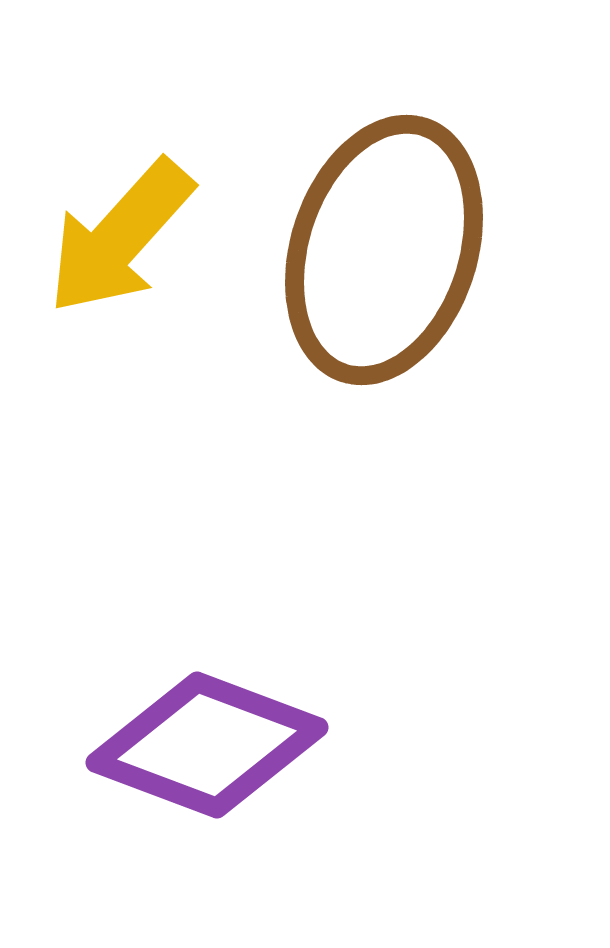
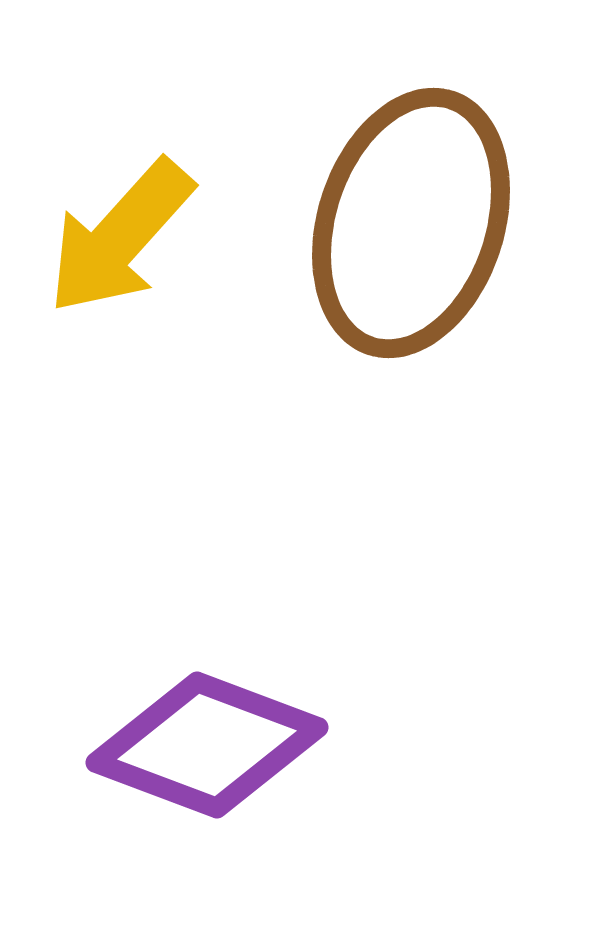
brown ellipse: moved 27 px right, 27 px up
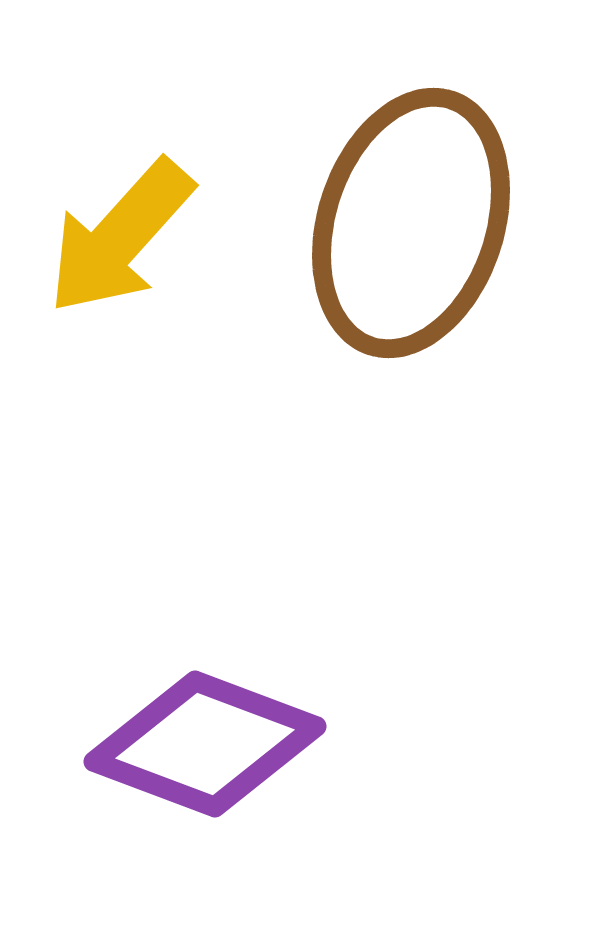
purple diamond: moved 2 px left, 1 px up
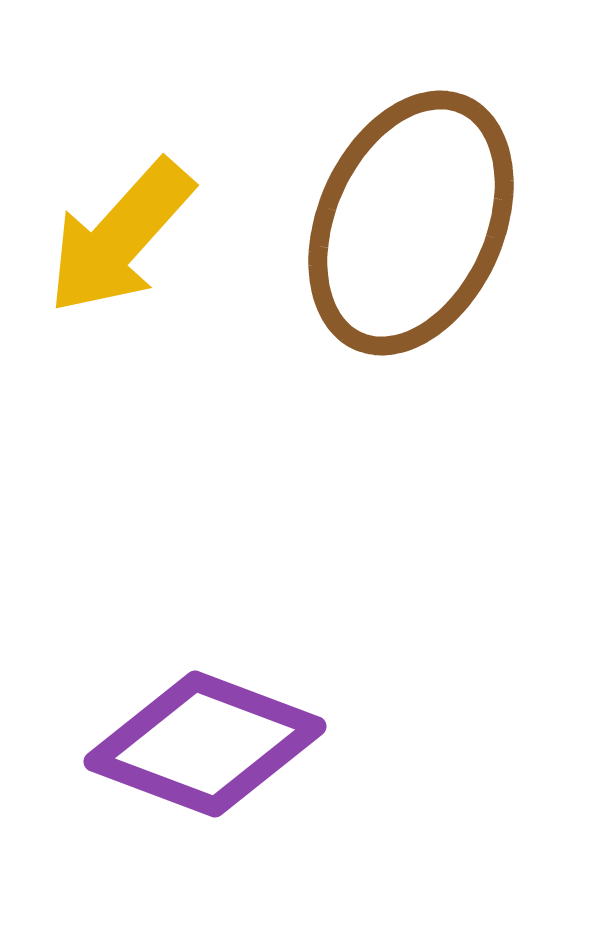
brown ellipse: rotated 6 degrees clockwise
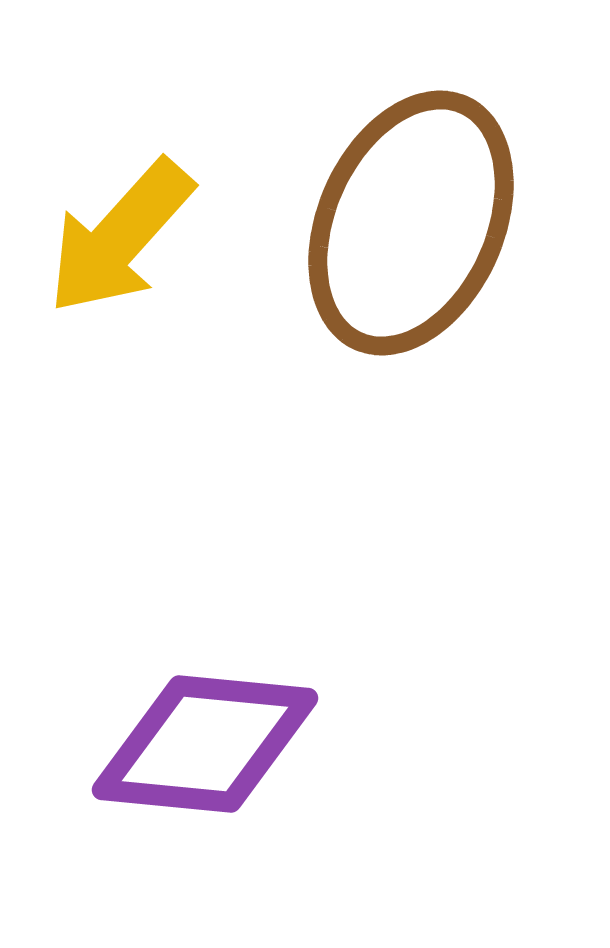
purple diamond: rotated 15 degrees counterclockwise
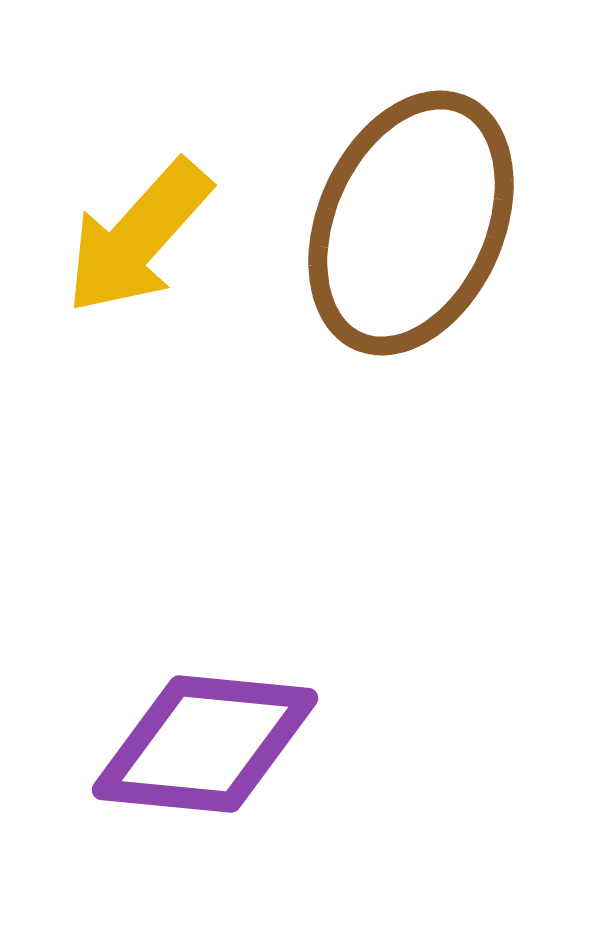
yellow arrow: moved 18 px right
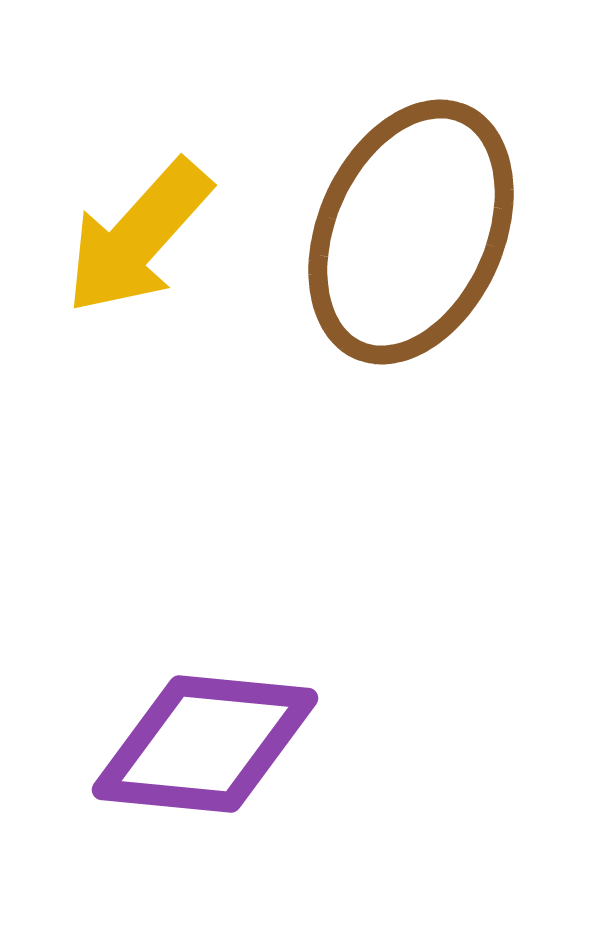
brown ellipse: moved 9 px down
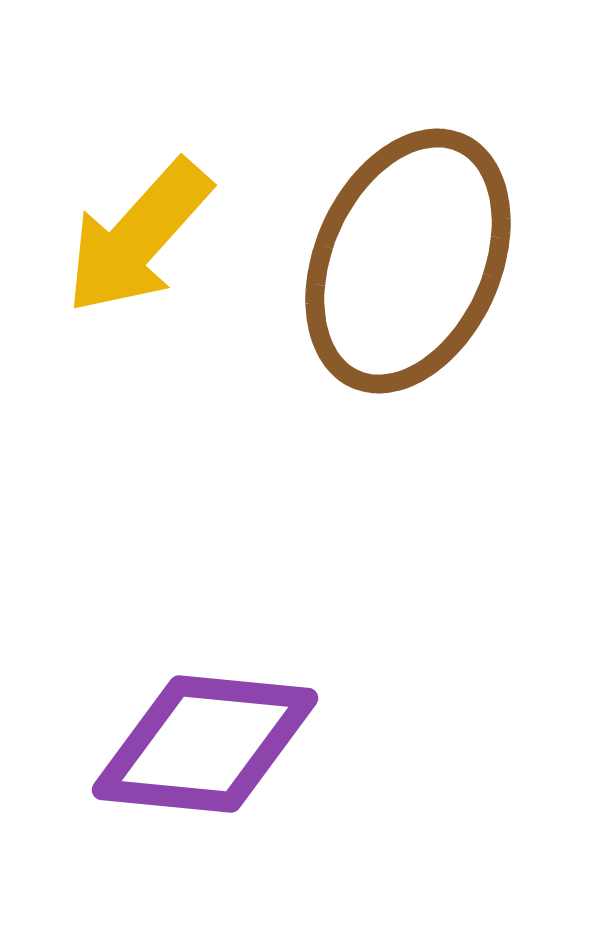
brown ellipse: moved 3 px left, 29 px down
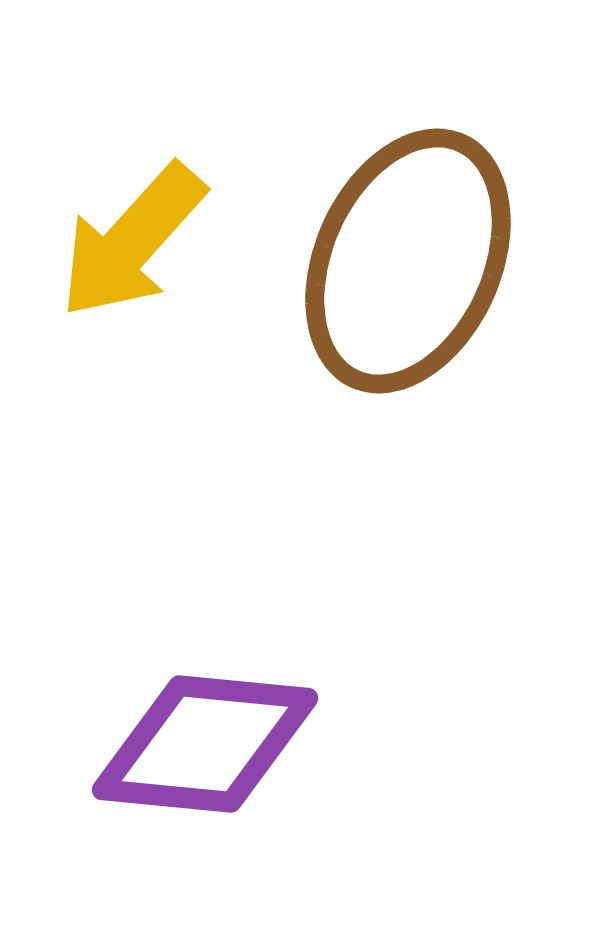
yellow arrow: moved 6 px left, 4 px down
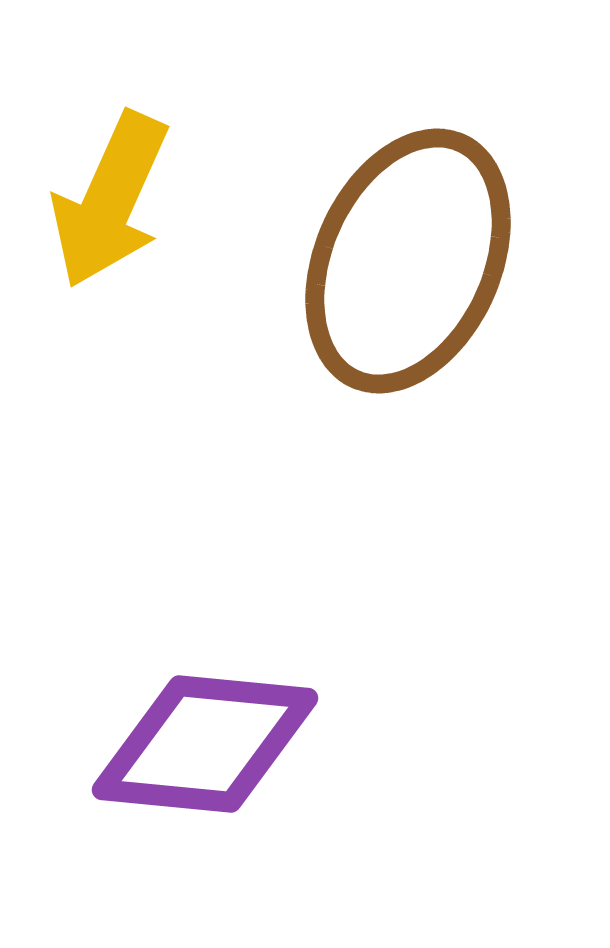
yellow arrow: moved 22 px left, 41 px up; rotated 18 degrees counterclockwise
